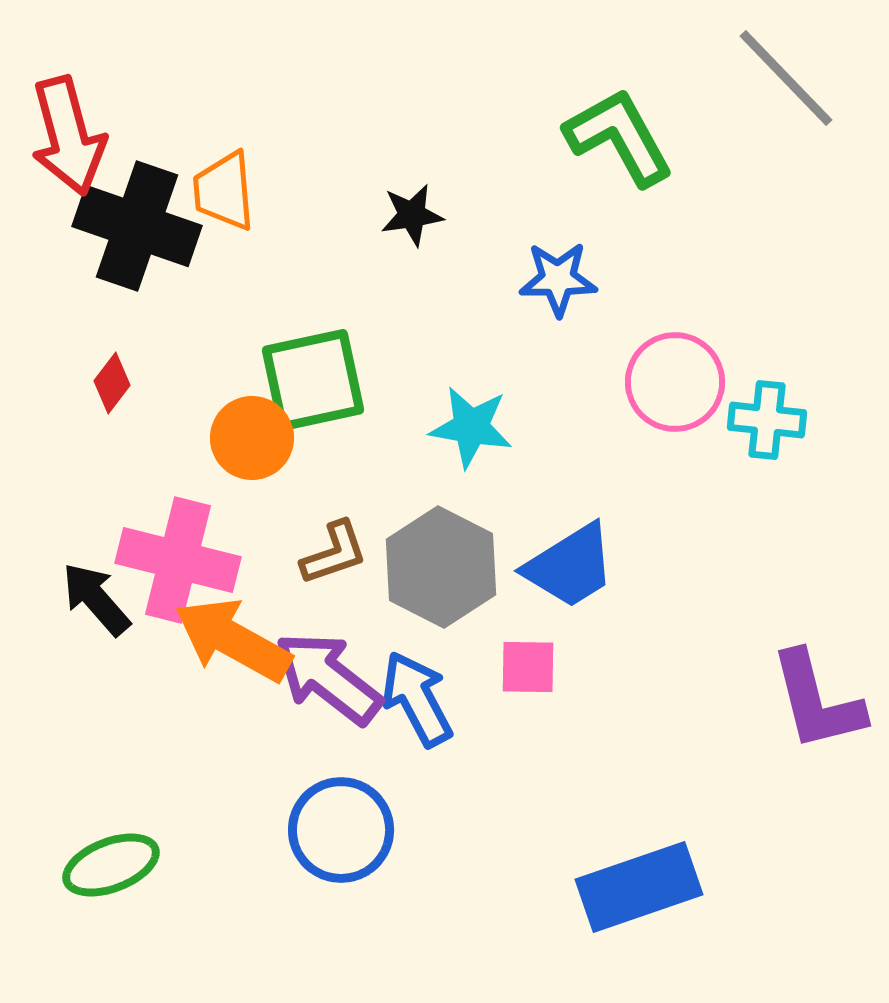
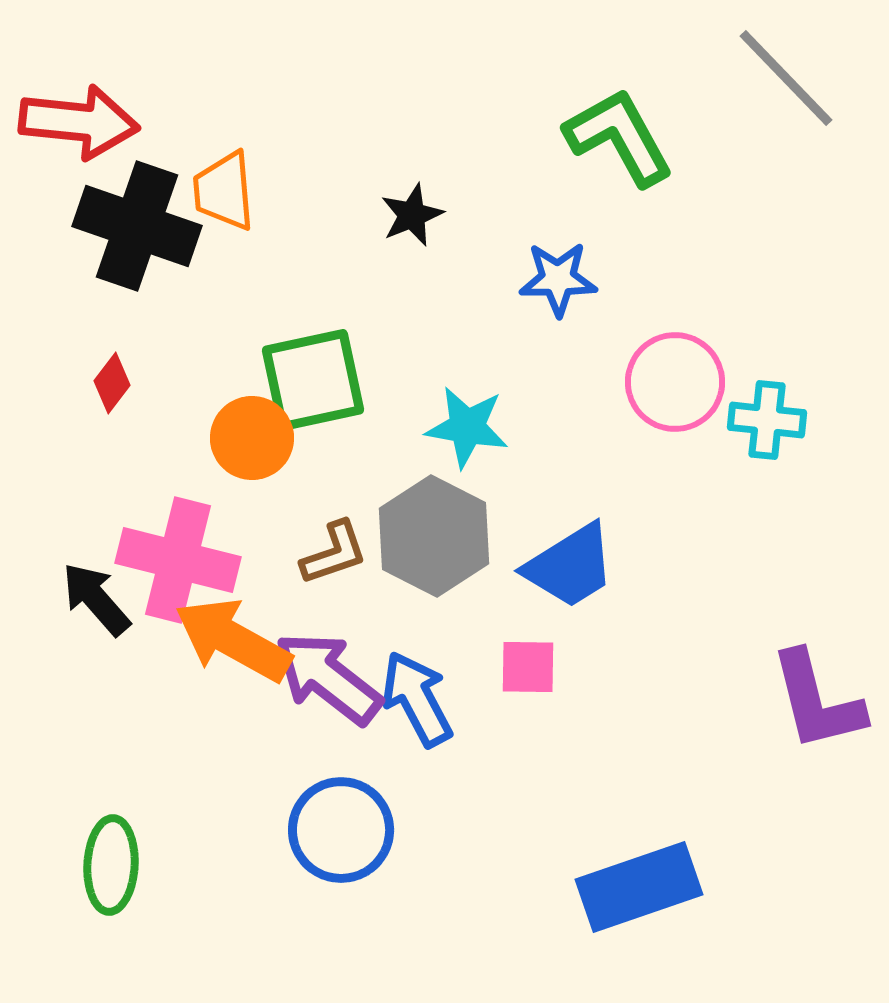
red arrow: moved 11 px right, 14 px up; rotated 69 degrees counterclockwise
black star: rotated 14 degrees counterclockwise
cyan star: moved 4 px left
gray hexagon: moved 7 px left, 31 px up
green ellipse: rotated 66 degrees counterclockwise
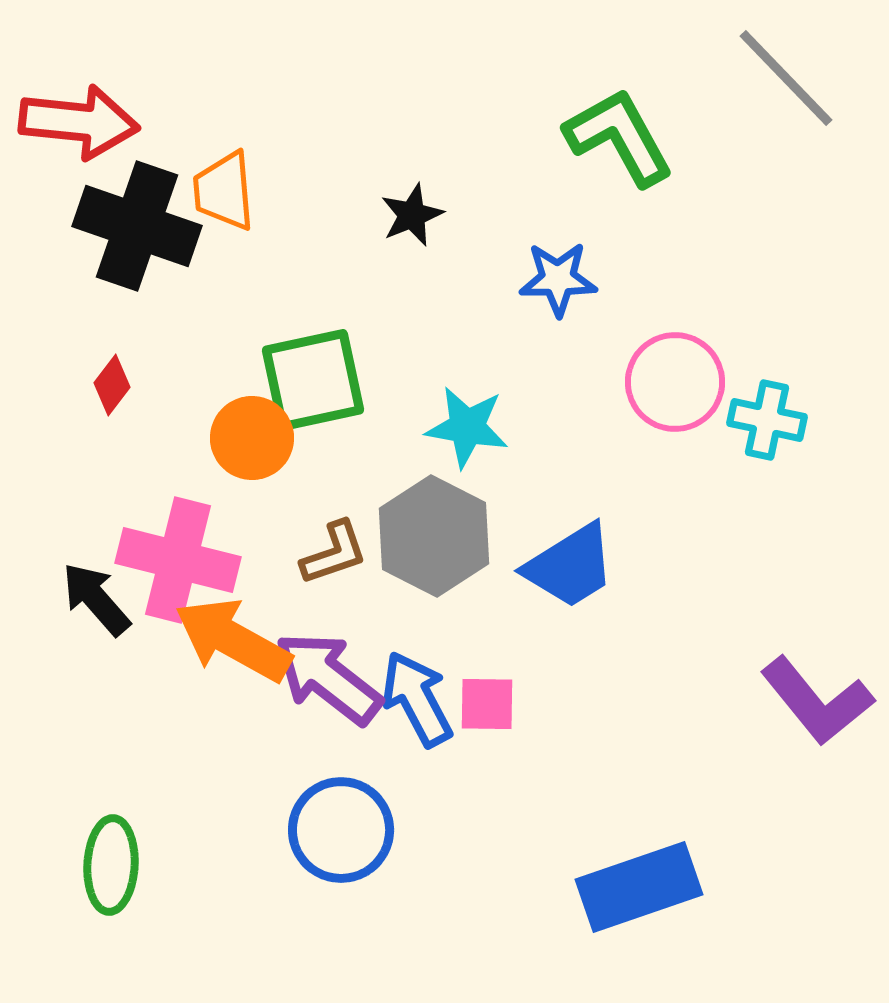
red diamond: moved 2 px down
cyan cross: rotated 6 degrees clockwise
pink square: moved 41 px left, 37 px down
purple L-shape: rotated 25 degrees counterclockwise
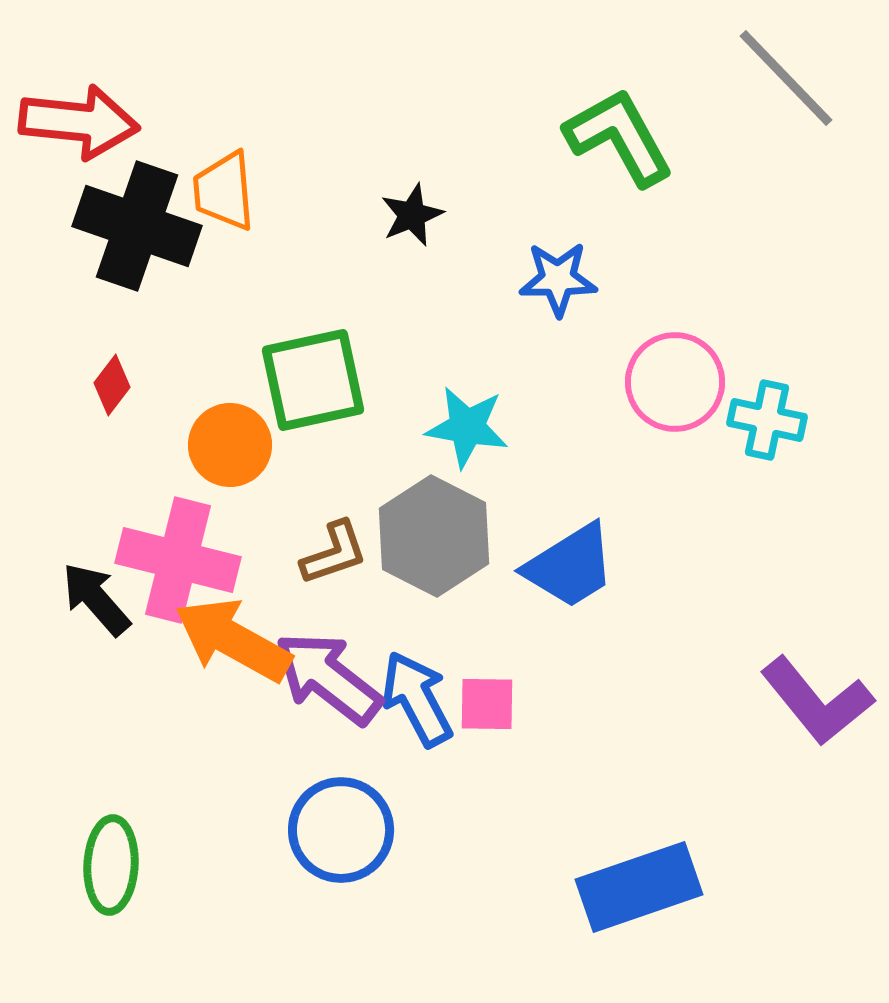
orange circle: moved 22 px left, 7 px down
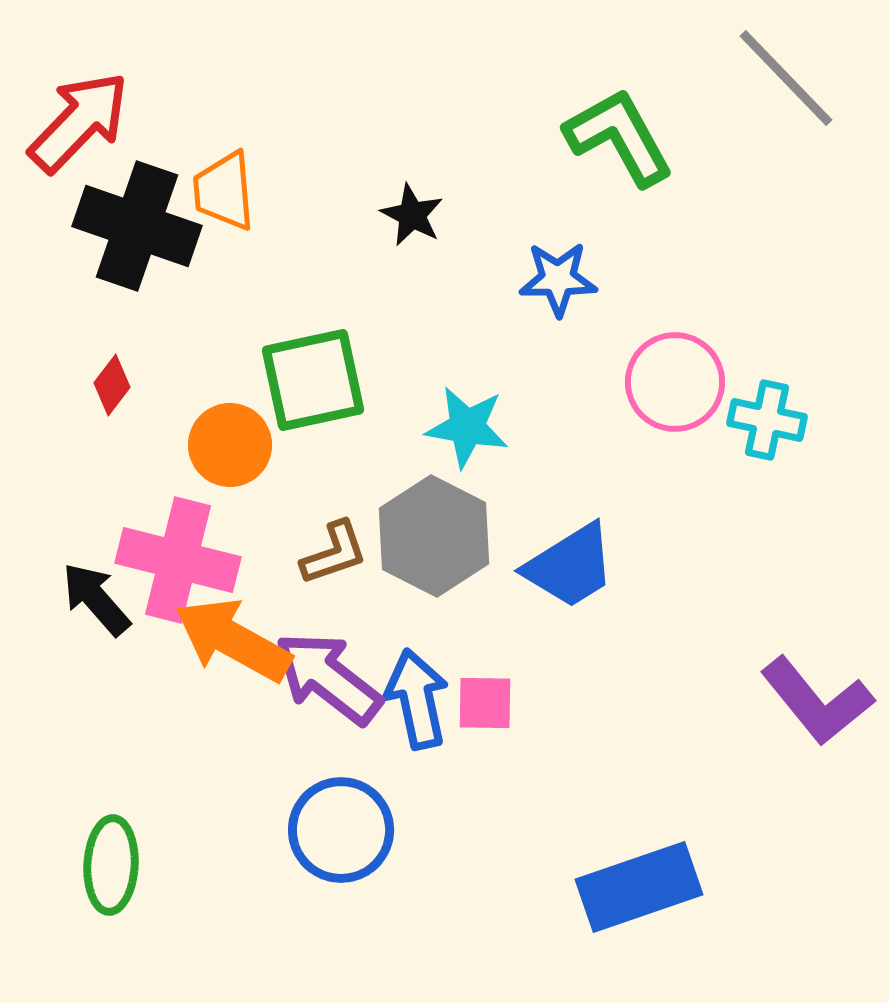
red arrow: rotated 52 degrees counterclockwise
black star: rotated 22 degrees counterclockwise
blue arrow: rotated 16 degrees clockwise
pink square: moved 2 px left, 1 px up
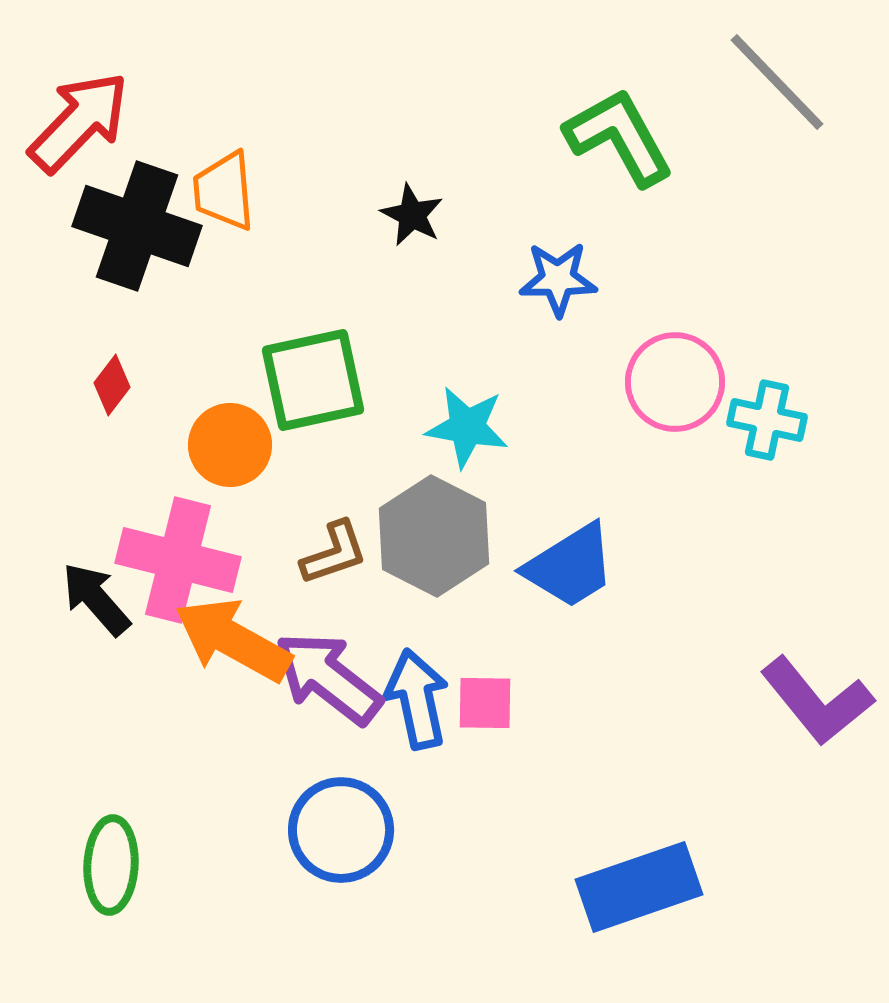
gray line: moved 9 px left, 4 px down
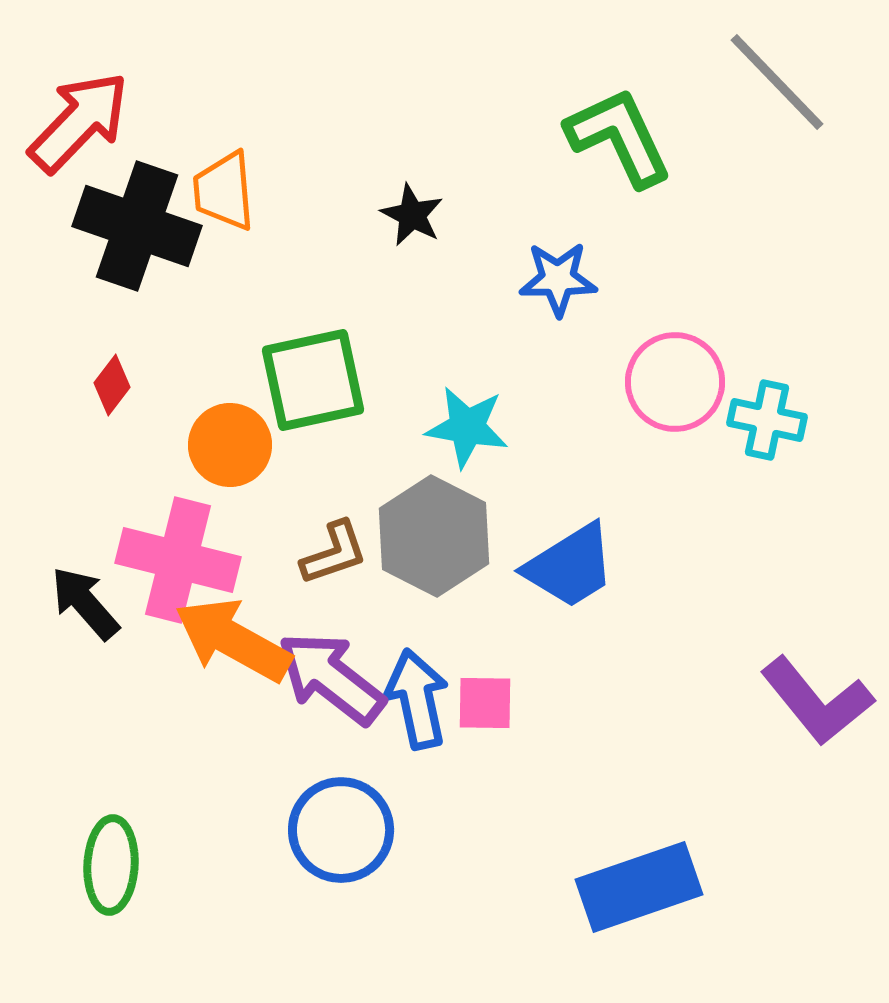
green L-shape: rotated 4 degrees clockwise
black arrow: moved 11 px left, 4 px down
purple arrow: moved 3 px right
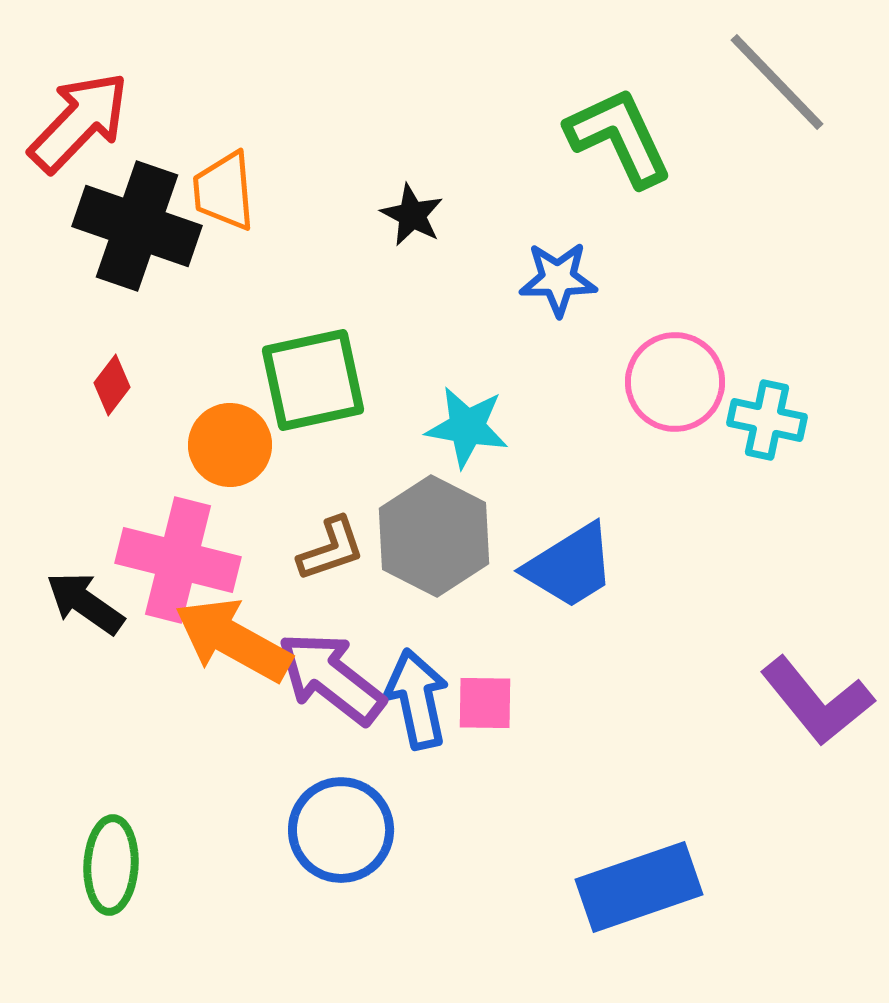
brown L-shape: moved 3 px left, 4 px up
black arrow: rotated 14 degrees counterclockwise
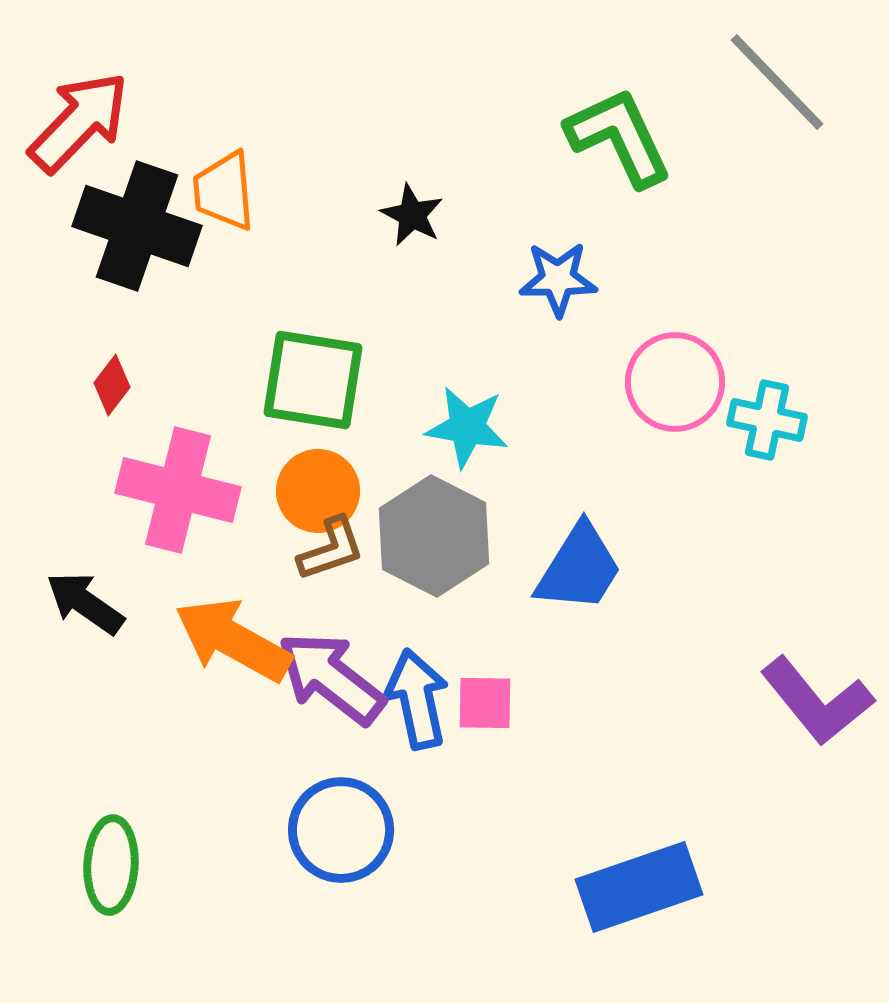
green square: rotated 21 degrees clockwise
orange circle: moved 88 px right, 46 px down
pink cross: moved 70 px up
blue trapezoid: moved 9 px right, 2 px down; rotated 26 degrees counterclockwise
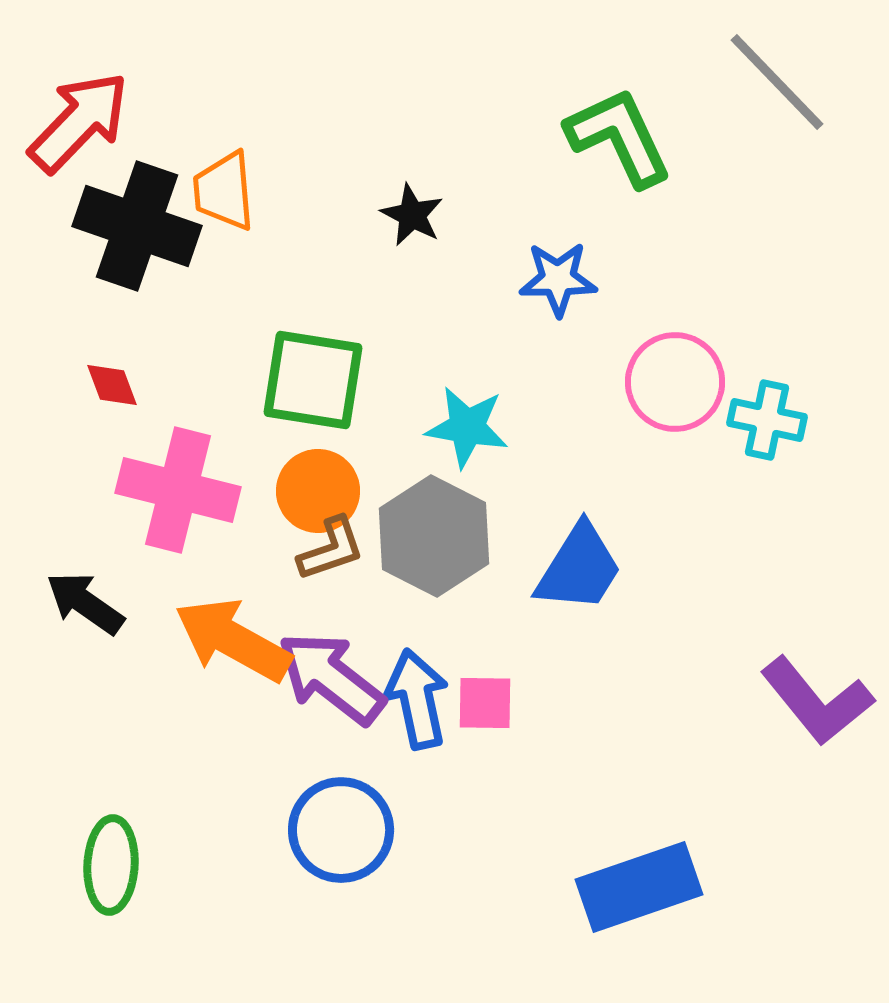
red diamond: rotated 58 degrees counterclockwise
